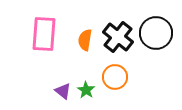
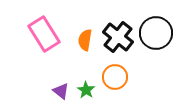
pink rectangle: rotated 36 degrees counterclockwise
purple triangle: moved 2 px left
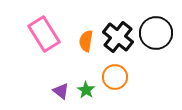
orange semicircle: moved 1 px right, 1 px down
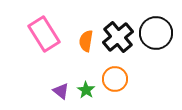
black cross: rotated 12 degrees clockwise
orange circle: moved 2 px down
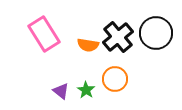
orange semicircle: moved 2 px right, 4 px down; rotated 90 degrees counterclockwise
